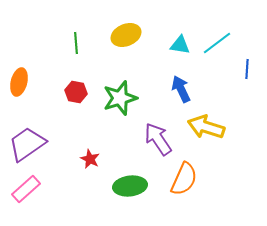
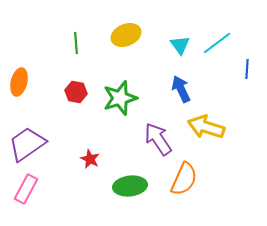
cyan triangle: rotated 45 degrees clockwise
pink rectangle: rotated 20 degrees counterclockwise
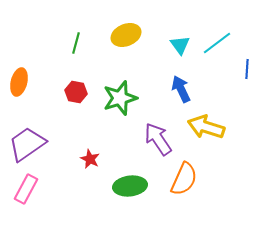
green line: rotated 20 degrees clockwise
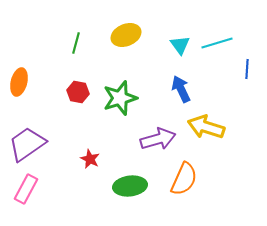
cyan line: rotated 20 degrees clockwise
red hexagon: moved 2 px right
purple arrow: rotated 108 degrees clockwise
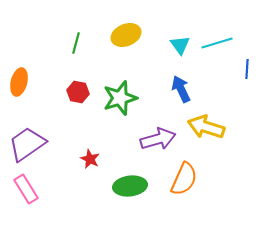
pink rectangle: rotated 60 degrees counterclockwise
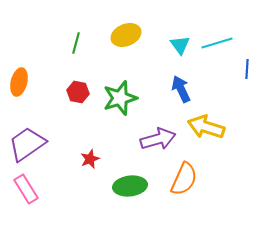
red star: rotated 24 degrees clockwise
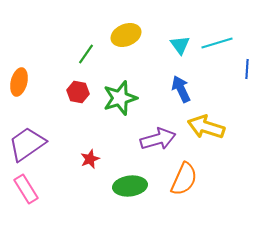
green line: moved 10 px right, 11 px down; rotated 20 degrees clockwise
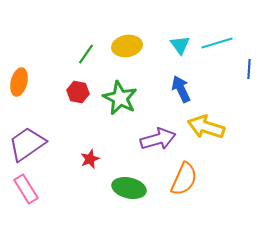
yellow ellipse: moved 1 px right, 11 px down; rotated 12 degrees clockwise
blue line: moved 2 px right
green star: rotated 28 degrees counterclockwise
green ellipse: moved 1 px left, 2 px down; rotated 20 degrees clockwise
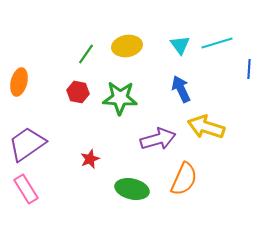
green star: rotated 24 degrees counterclockwise
green ellipse: moved 3 px right, 1 px down
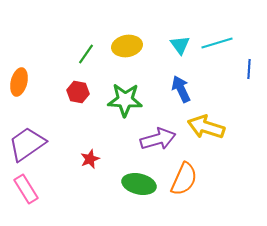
green star: moved 5 px right, 2 px down
green ellipse: moved 7 px right, 5 px up
